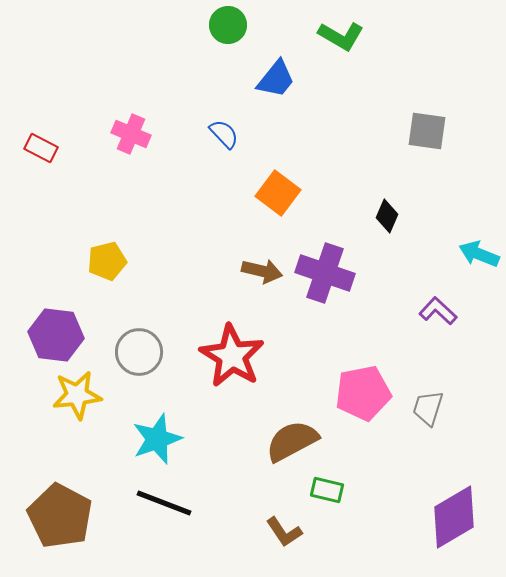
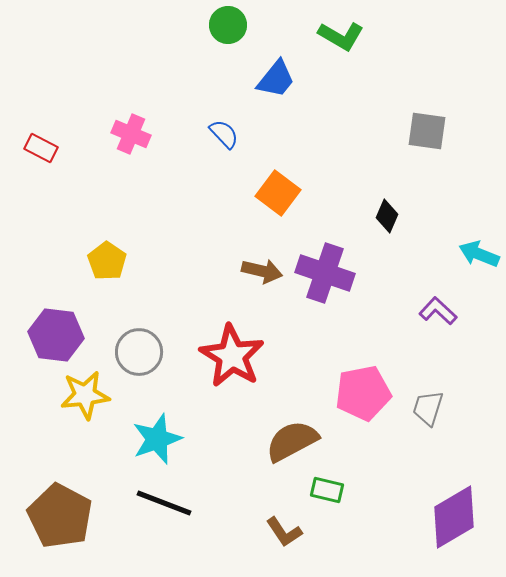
yellow pentagon: rotated 24 degrees counterclockwise
yellow star: moved 8 px right
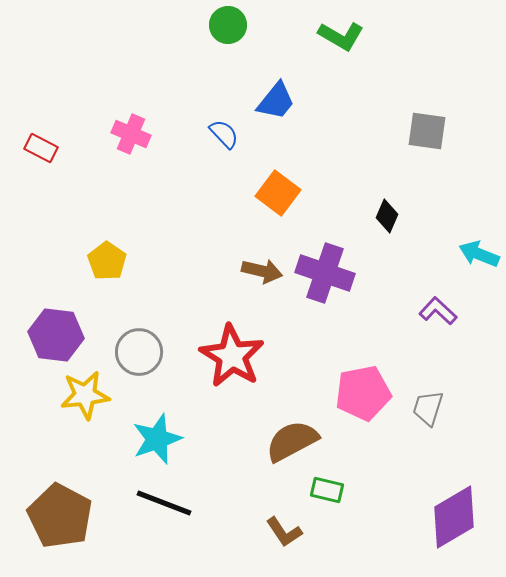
blue trapezoid: moved 22 px down
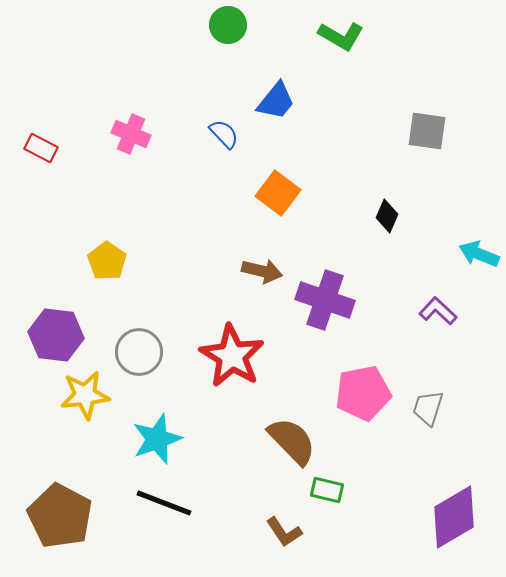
purple cross: moved 27 px down
brown semicircle: rotated 74 degrees clockwise
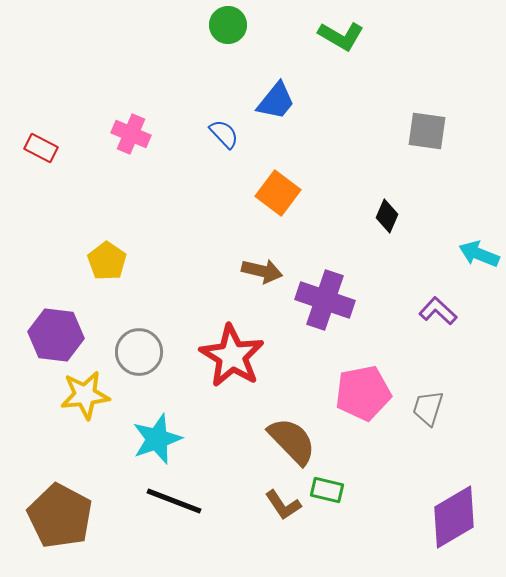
black line: moved 10 px right, 2 px up
brown L-shape: moved 1 px left, 27 px up
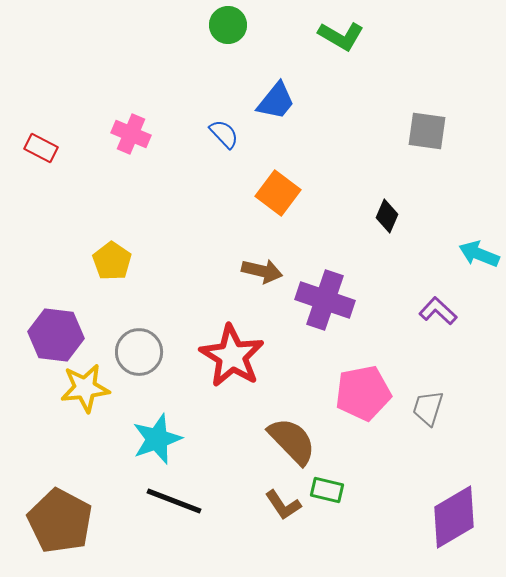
yellow pentagon: moved 5 px right
yellow star: moved 7 px up
brown pentagon: moved 5 px down
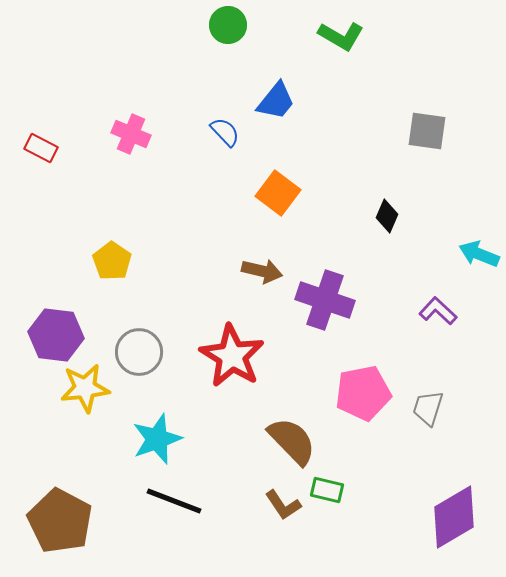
blue semicircle: moved 1 px right, 2 px up
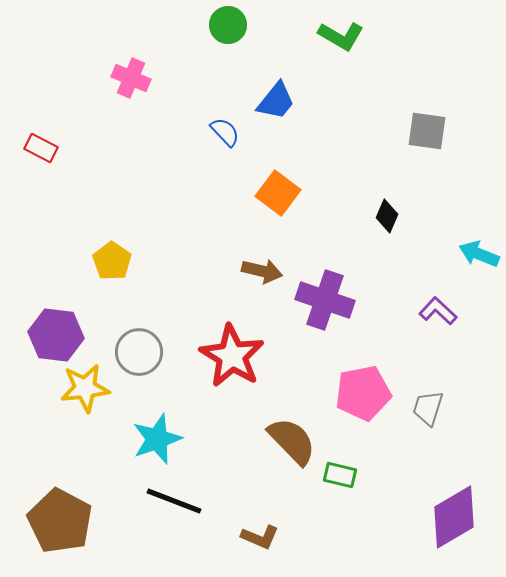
pink cross: moved 56 px up
green rectangle: moved 13 px right, 15 px up
brown L-shape: moved 23 px left, 32 px down; rotated 33 degrees counterclockwise
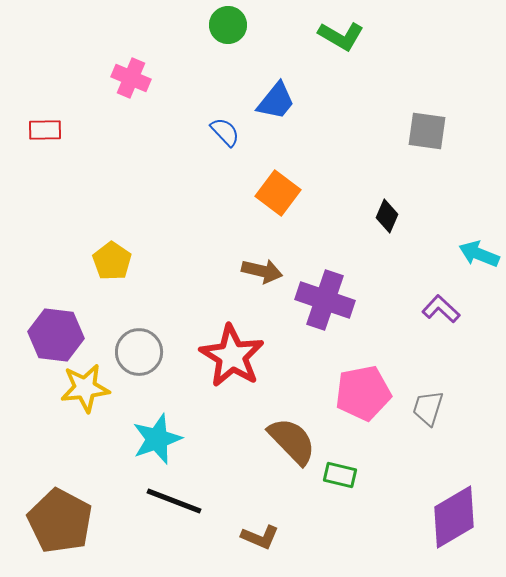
red rectangle: moved 4 px right, 18 px up; rotated 28 degrees counterclockwise
purple L-shape: moved 3 px right, 2 px up
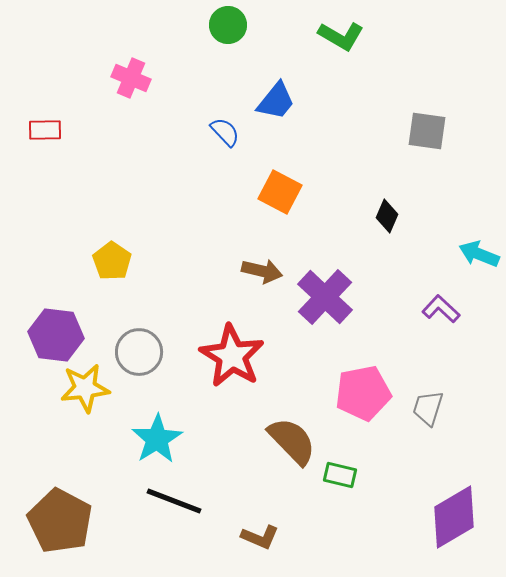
orange square: moved 2 px right, 1 px up; rotated 9 degrees counterclockwise
purple cross: moved 3 px up; rotated 24 degrees clockwise
cyan star: rotated 12 degrees counterclockwise
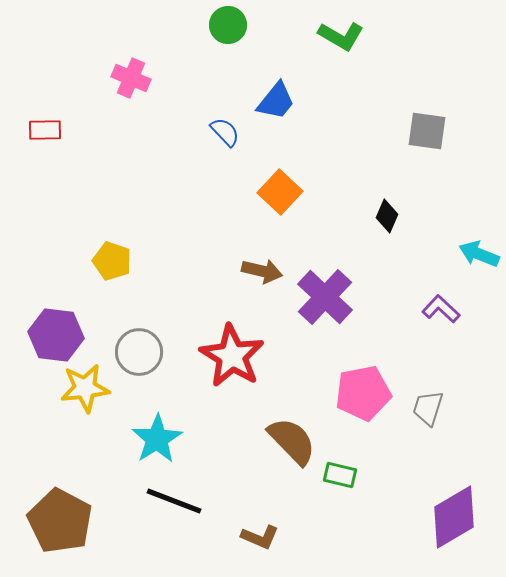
orange square: rotated 15 degrees clockwise
yellow pentagon: rotated 15 degrees counterclockwise
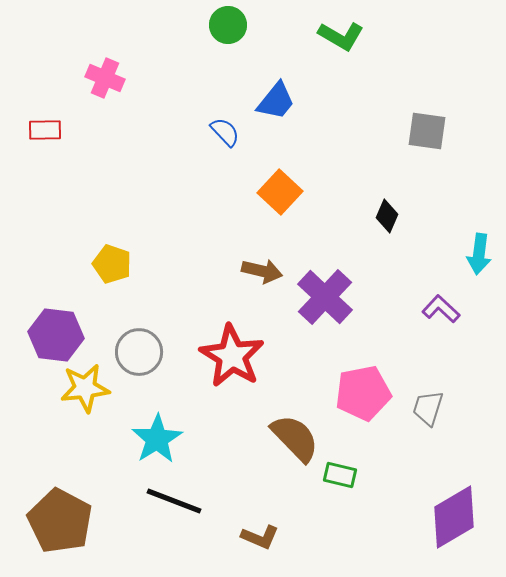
pink cross: moved 26 px left
cyan arrow: rotated 105 degrees counterclockwise
yellow pentagon: moved 3 px down
brown semicircle: moved 3 px right, 3 px up
